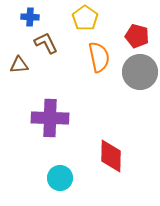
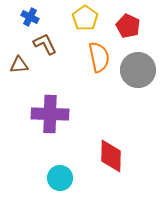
blue cross: rotated 24 degrees clockwise
red pentagon: moved 9 px left, 10 px up; rotated 10 degrees clockwise
brown L-shape: moved 1 px left, 1 px down
gray circle: moved 2 px left, 2 px up
purple cross: moved 4 px up
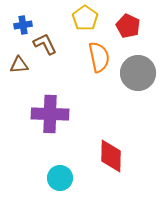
blue cross: moved 7 px left, 8 px down; rotated 36 degrees counterclockwise
gray circle: moved 3 px down
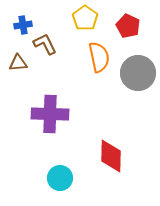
brown triangle: moved 1 px left, 2 px up
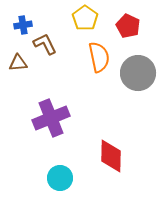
purple cross: moved 1 px right, 4 px down; rotated 24 degrees counterclockwise
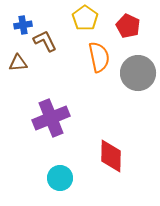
brown L-shape: moved 3 px up
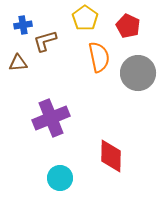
brown L-shape: rotated 80 degrees counterclockwise
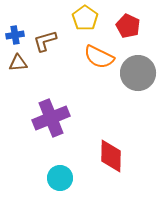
blue cross: moved 8 px left, 10 px down
orange semicircle: rotated 128 degrees clockwise
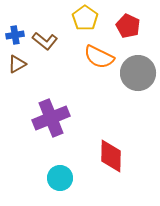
brown L-shape: rotated 125 degrees counterclockwise
brown triangle: moved 1 px left, 1 px down; rotated 24 degrees counterclockwise
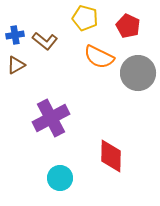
yellow pentagon: rotated 20 degrees counterclockwise
brown triangle: moved 1 px left, 1 px down
purple cross: rotated 6 degrees counterclockwise
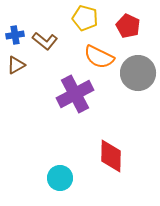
purple cross: moved 24 px right, 24 px up
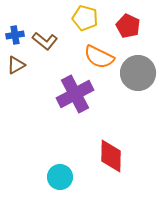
cyan circle: moved 1 px up
